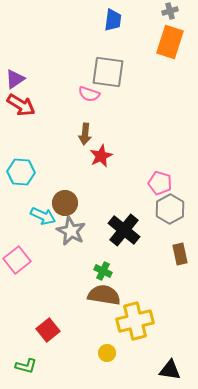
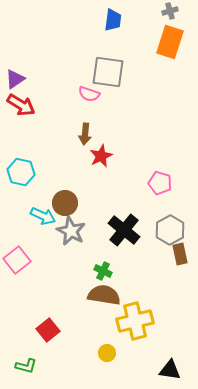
cyan hexagon: rotated 8 degrees clockwise
gray hexagon: moved 21 px down
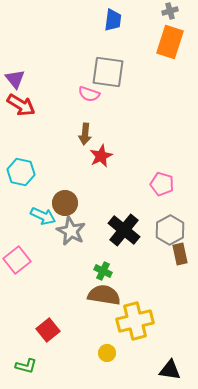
purple triangle: rotated 35 degrees counterclockwise
pink pentagon: moved 2 px right, 1 px down
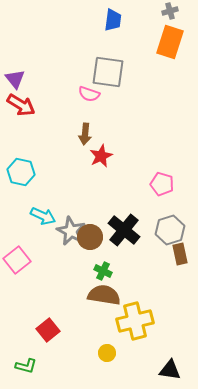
brown circle: moved 25 px right, 34 px down
gray hexagon: rotated 12 degrees clockwise
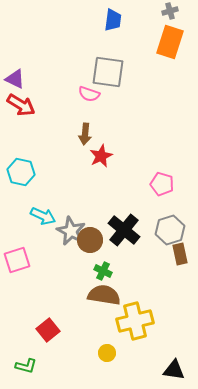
purple triangle: rotated 25 degrees counterclockwise
brown circle: moved 3 px down
pink square: rotated 20 degrees clockwise
black triangle: moved 4 px right
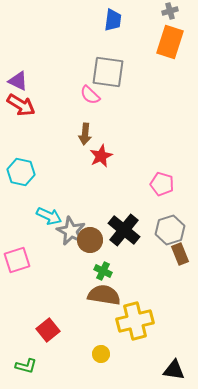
purple triangle: moved 3 px right, 2 px down
pink semicircle: moved 1 px right, 1 px down; rotated 25 degrees clockwise
cyan arrow: moved 6 px right
brown rectangle: rotated 10 degrees counterclockwise
yellow circle: moved 6 px left, 1 px down
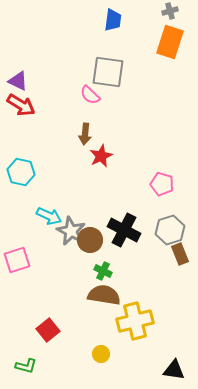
black cross: rotated 12 degrees counterclockwise
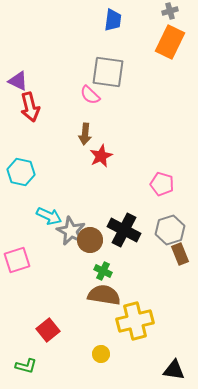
orange rectangle: rotated 8 degrees clockwise
red arrow: moved 9 px right, 2 px down; rotated 44 degrees clockwise
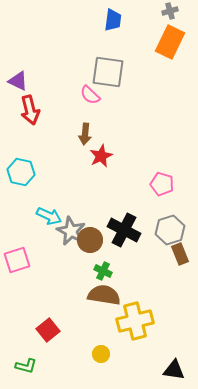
red arrow: moved 3 px down
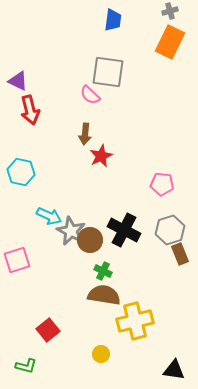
pink pentagon: rotated 10 degrees counterclockwise
